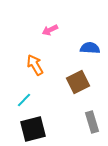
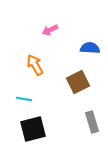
cyan line: moved 1 px up; rotated 56 degrees clockwise
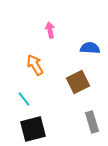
pink arrow: rotated 105 degrees clockwise
cyan line: rotated 42 degrees clockwise
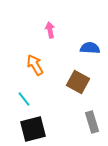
brown square: rotated 35 degrees counterclockwise
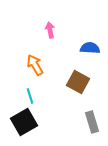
cyan line: moved 6 px right, 3 px up; rotated 21 degrees clockwise
black square: moved 9 px left, 7 px up; rotated 16 degrees counterclockwise
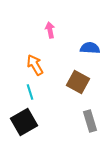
cyan line: moved 4 px up
gray rectangle: moved 2 px left, 1 px up
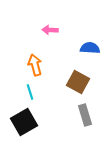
pink arrow: rotated 77 degrees counterclockwise
orange arrow: rotated 15 degrees clockwise
gray rectangle: moved 5 px left, 6 px up
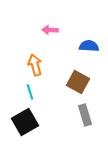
blue semicircle: moved 1 px left, 2 px up
black square: moved 1 px right
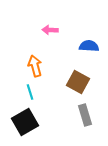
orange arrow: moved 1 px down
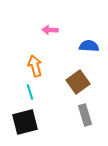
brown square: rotated 25 degrees clockwise
black square: rotated 16 degrees clockwise
